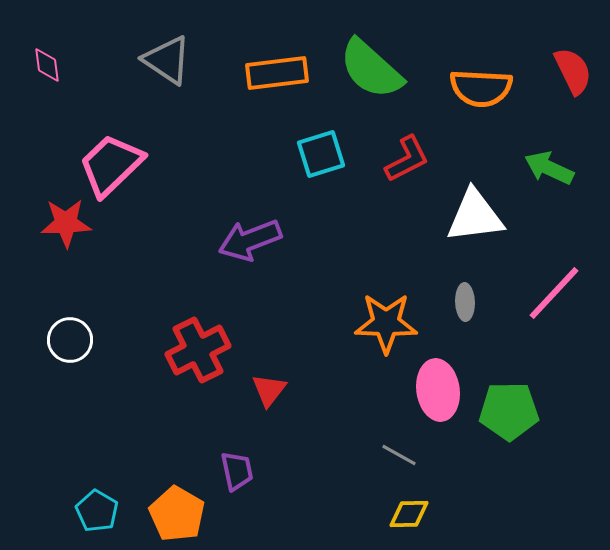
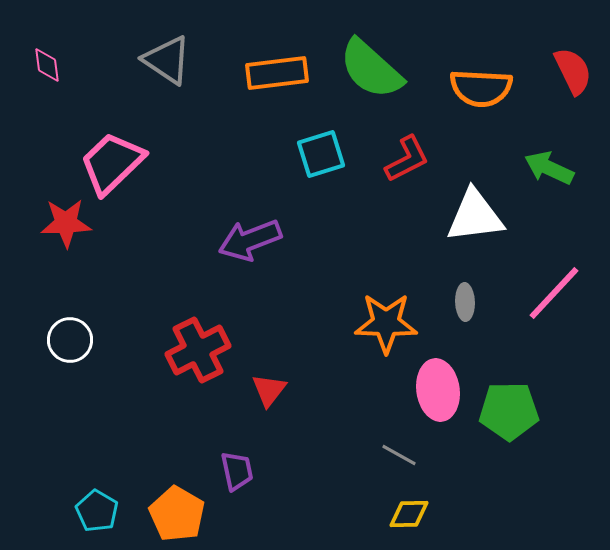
pink trapezoid: moved 1 px right, 2 px up
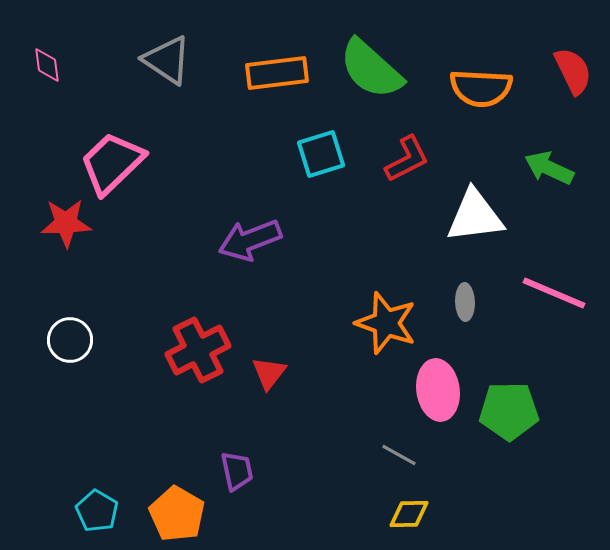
pink line: rotated 70 degrees clockwise
orange star: rotated 18 degrees clockwise
red triangle: moved 17 px up
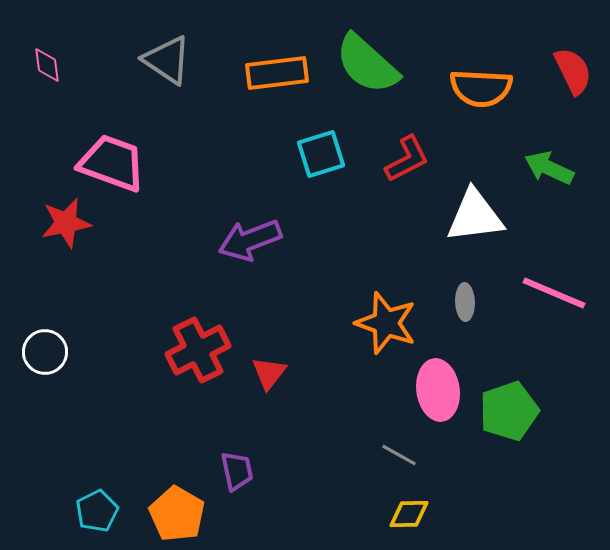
green semicircle: moved 4 px left, 5 px up
pink trapezoid: rotated 64 degrees clockwise
red star: rotated 9 degrees counterclockwise
white circle: moved 25 px left, 12 px down
green pentagon: rotated 18 degrees counterclockwise
cyan pentagon: rotated 15 degrees clockwise
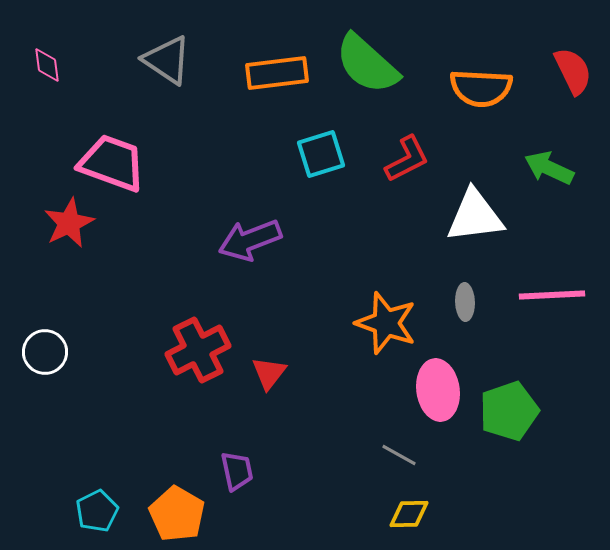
red star: moved 3 px right; rotated 15 degrees counterclockwise
pink line: moved 2 px left, 2 px down; rotated 26 degrees counterclockwise
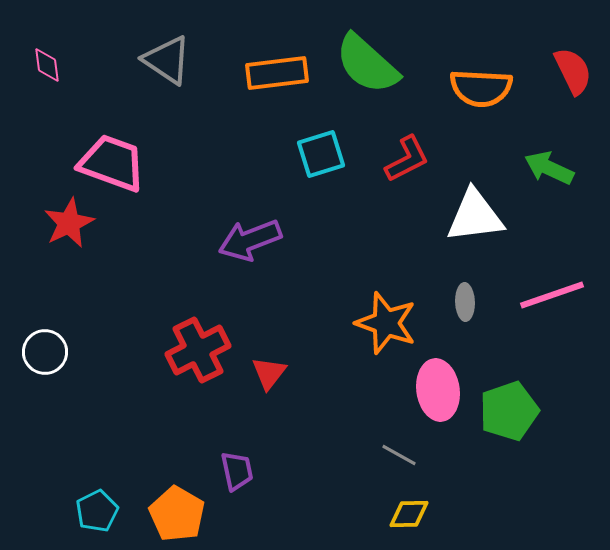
pink line: rotated 16 degrees counterclockwise
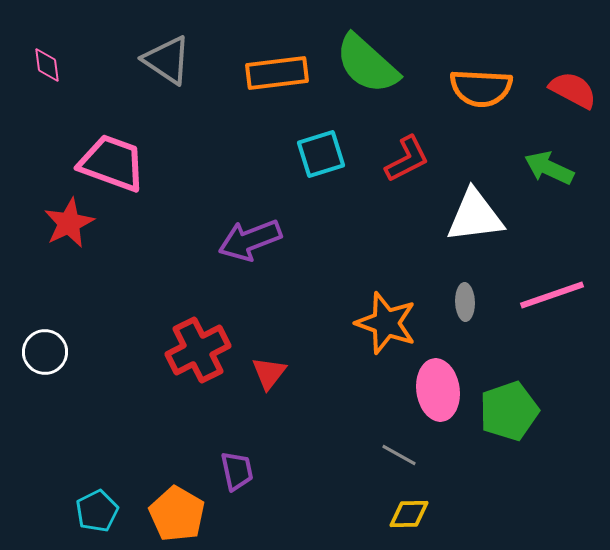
red semicircle: moved 19 px down; rotated 36 degrees counterclockwise
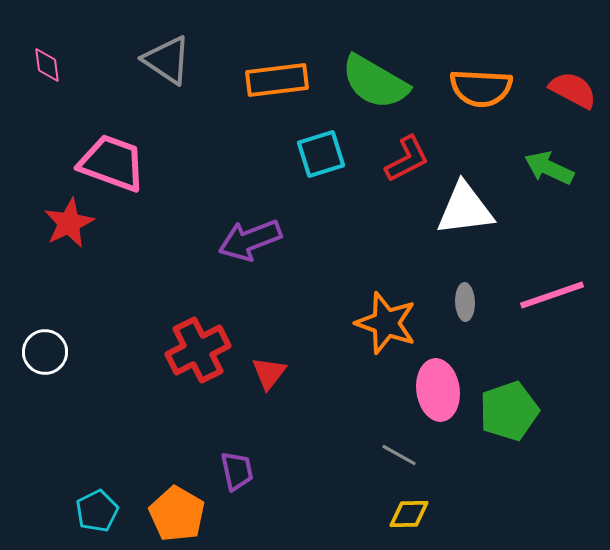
green semicircle: moved 8 px right, 18 px down; rotated 12 degrees counterclockwise
orange rectangle: moved 7 px down
white triangle: moved 10 px left, 7 px up
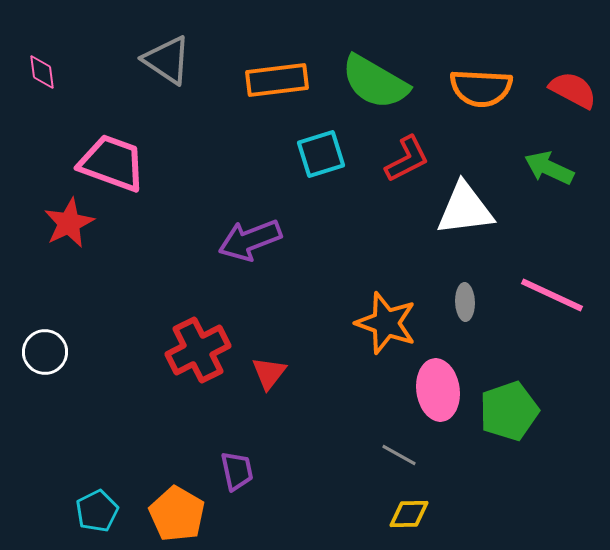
pink diamond: moved 5 px left, 7 px down
pink line: rotated 44 degrees clockwise
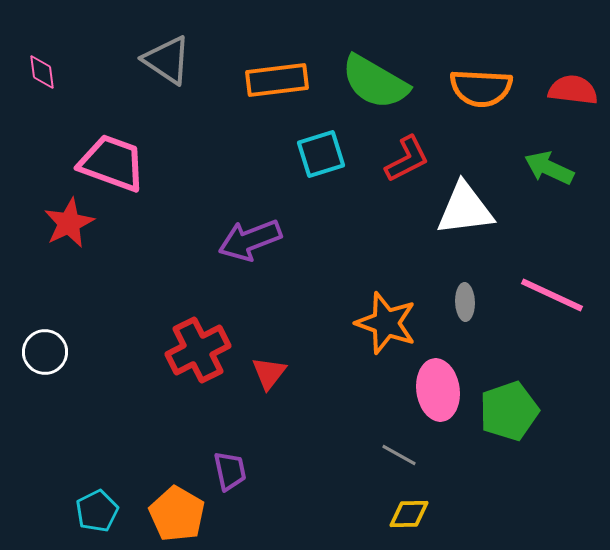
red semicircle: rotated 21 degrees counterclockwise
purple trapezoid: moved 7 px left
